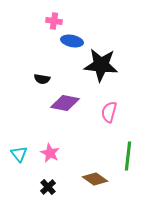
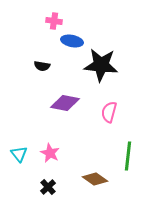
black semicircle: moved 13 px up
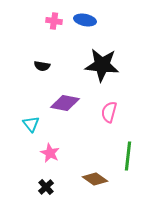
blue ellipse: moved 13 px right, 21 px up
black star: moved 1 px right
cyan triangle: moved 12 px right, 30 px up
black cross: moved 2 px left
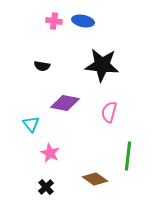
blue ellipse: moved 2 px left, 1 px down
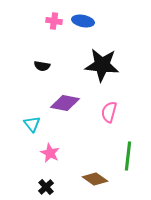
cyan triangle: moved 1 px right
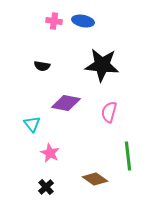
purple diamond: moved 1 px right
green line: rotated 12 degrees counterclockwise
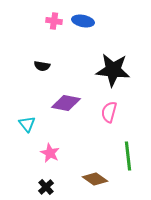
black star: moved 11 px right, 5 px down
cyan triangle: moved 5 px left
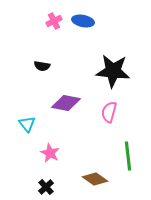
pink cross: rotated 35 degrees counterclockwise
black star: moved 1 px down
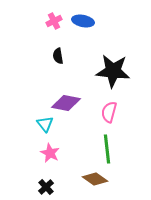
black semicircle: moved 16 px right, 10 px up; rotated 70 degrees clockwise
cyan triangle: moved 18 px right
green line: moved 21 px left, 7 px up
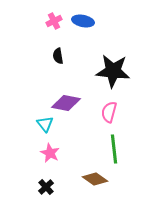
green line: moved 7 px right
